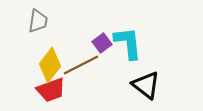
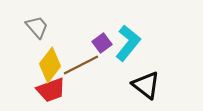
gray trapezoid: moved 1 px left, 6 px down; rotated 50 degrees counterclockwise
cyan L-shape: rotated 45 degrees clockwise
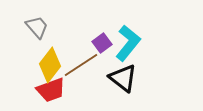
brown line: rotated 6 degrees counterclockwise
black triangle: moved 23 px left, 7 px up
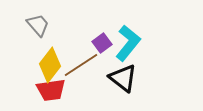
gray trapezoid: moved 1 px right, 2 px up
red trapezoid: rotated 12 degrees clockwise
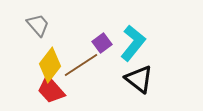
cyan L-shape: moved 5 px right
black triangle: moved 16 px right, 1 px down
red trapezoid: rotated 56 degrees clockwise
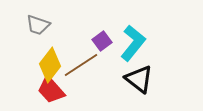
gray trapezoid: rotated 150 degrees clockwise
purple square: moved 2 px up
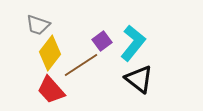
yellow diamond: moved 12 px up
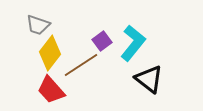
black triangle: moved 10 px right
